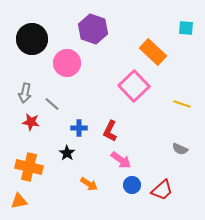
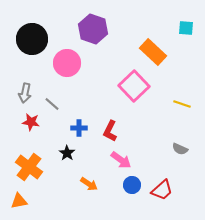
orange cross: rotated 24 degrees clockwise
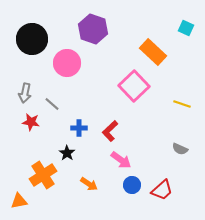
cyan square: rotated 21 degrees clockwise
red L-shape: rotated 20 degrees clockwise
orange cross: moved 14 px right, 8 px down; rotated 20 degrees clockwise
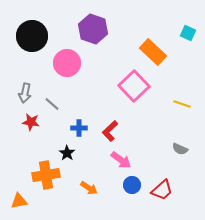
cyan square: moved 2 px right, 5 px down
black circle: moved 3 px up
orange cross: moved 3 px right; rotated 24 degrees clockwise
orange arrow: moved 4 px down
